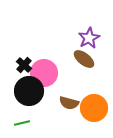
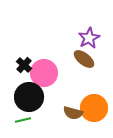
black circle: moved 6 px down
brown semicircle: moved 4 px right, 10 px down
green line: moved 1 px right, 3 px up
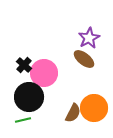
brown semicircle: rotated 78 degrees counterclockwise
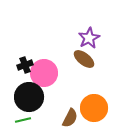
black cross: moved 1 px right; rotated 28 degrees clockwise
brown semicircle: moved 3 px left, 5 px down
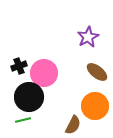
purple star: moved 1 px left, 1 px up
brown ellipse: moved 13 px right, 13 px down
black cross: moved 6 px left, 1 px down
orange circle: moved 1 px right, 2 px up
brown semicircle: moved 3 px right, 7 px down
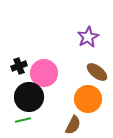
orange circle: moved 7 px left, 7 px up
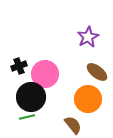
pink circle: moved 1 px right, 1 px down
black circle: moved 2 px right
green line: moved 4 px right, 3 px up
brown semicircle: rotated 66 degrees counterclockwise
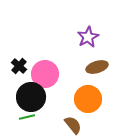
black cross: rotated 28 degrees counterclockwise
brown ellipse: moved 5 px up; rotated 55 degrees counterclockwise
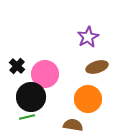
black cross: moved 2 px left
brown semicircle: rotated 42 degrees counterclockwise
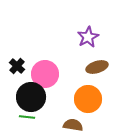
green line: rotated 21 degrees clockwise
